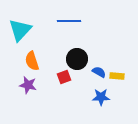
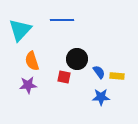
blue line: moved 7 px left, 1 px up
blue semicircle: rotated 24 degrees clockwise
red square: rotated 32 degrees clockwise
purple star: rotated 18 degrees counterclockwise
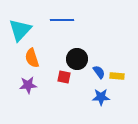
orange semicircle: moved 3 px up
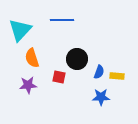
blue semicircle: rotated 56 degrees clockwise
red square: moved 5 px left
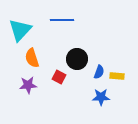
red square: rotated 16 degrees clockwise
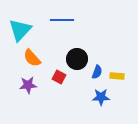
orange semicircle: rotated 24 degrees counterclockwise
blue semicircle: moved 2 px left
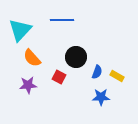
black circle: moved 1 px left, 2 px up
yellow rectangle: rotated 24 degrees clockwise
